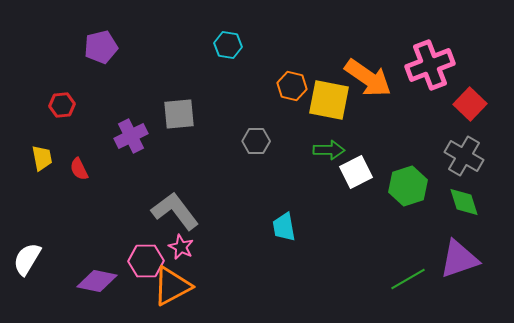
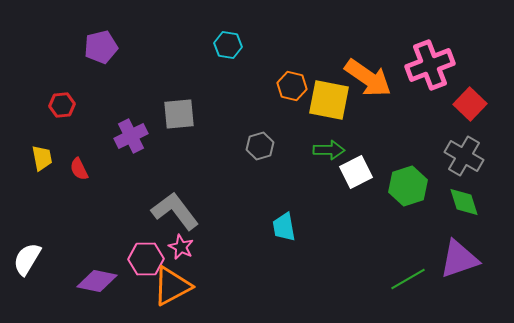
gray hexagon: moved 4 px right, 5 px down; rotated 16 degrees counterclockwise
pink hexagon: moved 2 px up
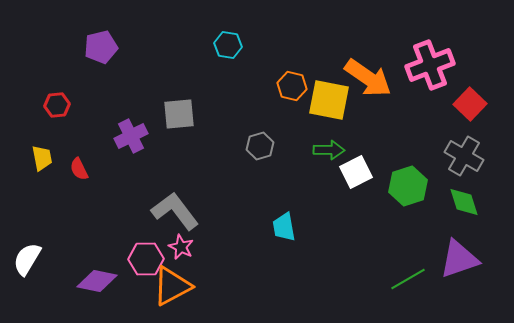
red hexagon: moved 5 px left
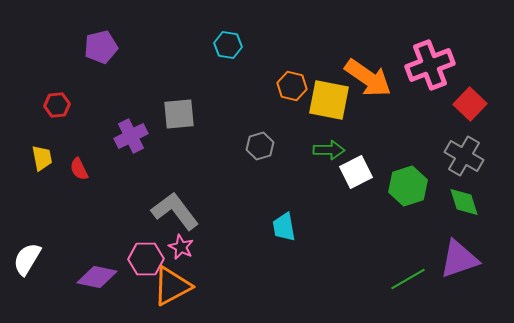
purple diamond: moved 4 px up
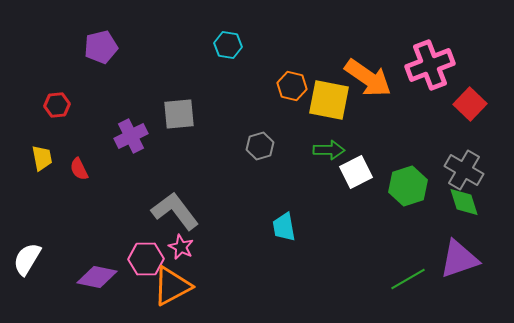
gray cross: moved 14 px down
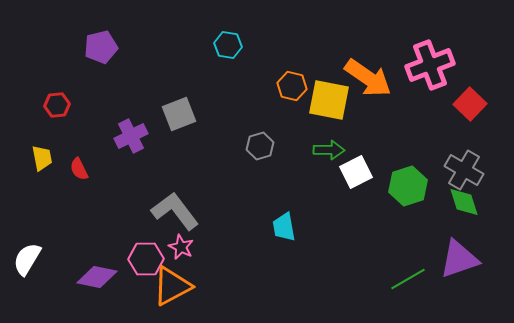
gray square: rotated 16 degrees counterclockwise
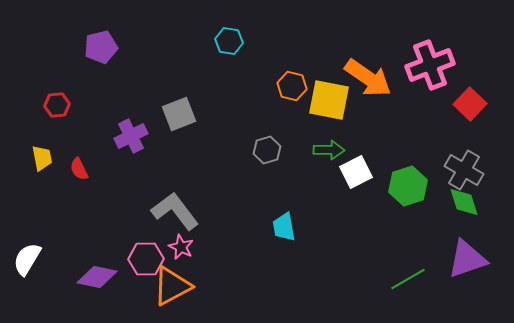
cyan hexagon: moved 1 px right, 4 px up
gray hexagon: moved 7 px right, 4 px down
purple triangle: moved 8 px right
